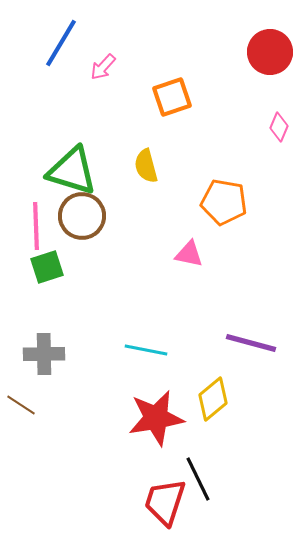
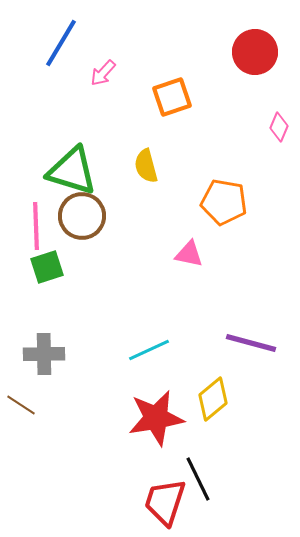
red circle: moved 15 px left
pink arrow: moved 6 px down
cyan line: moved 3 px right; rotated 36 degrees counterclockwise
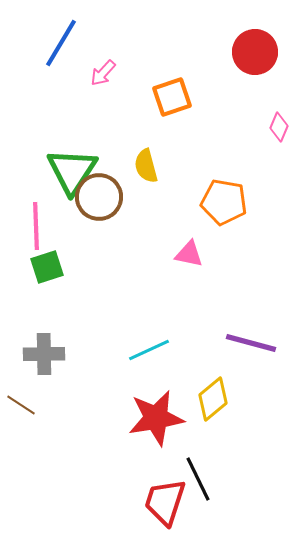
green triangle: rotated 46 degrees clockwise
brown circle: moved 17 px right, 19 px up
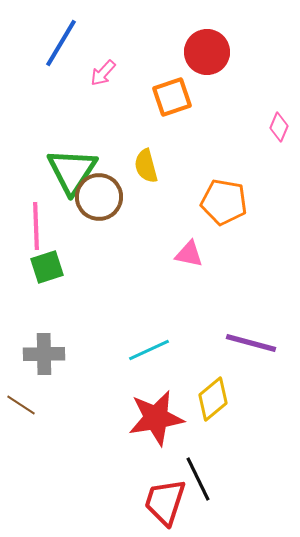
red circle: moved 48 px left
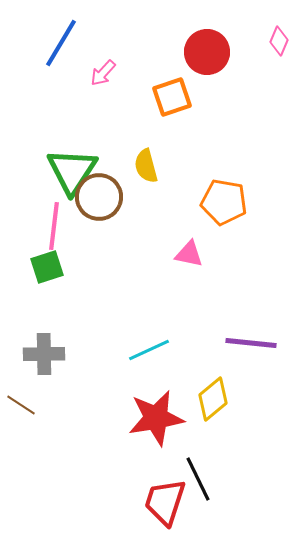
pink diamond: moved 86 px up
pink line: moved 18 px right; rotated 9 degrees clockwise
purple line: rotated 9 degrees counterclockwise
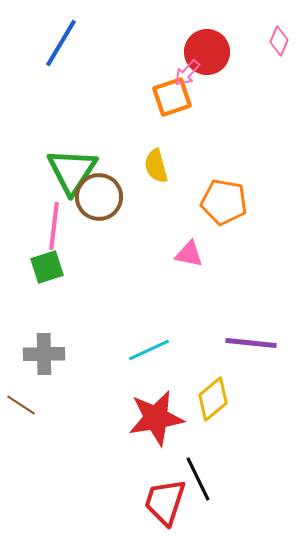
pink arrow: moved 84 px right
yellow semicircle: moved 10 px right
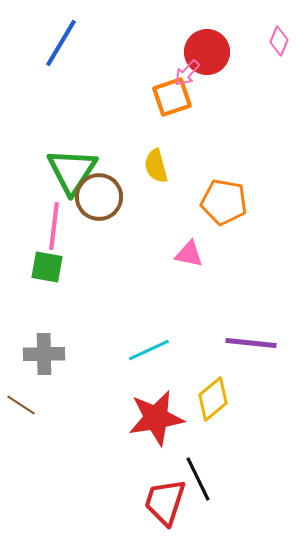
green square: rotated 28 degrees clockwise
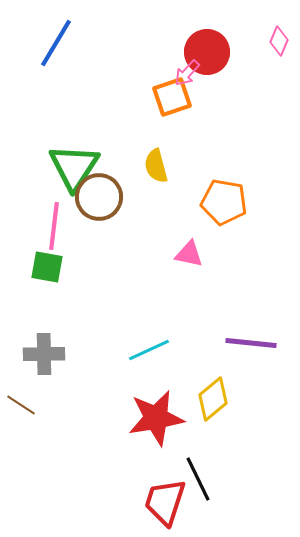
blue line: moved 5 px left
green triangle: moved 2 px right, 4 px up
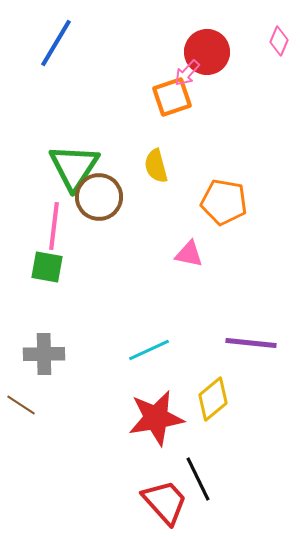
red trapezoid: rotated 120 degrees clockwise
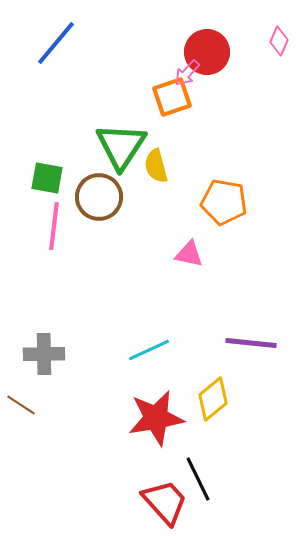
blue line: rotated 9 degrees clockwise
green triangle: moved 47 px right, 21 px up
green square: moved 89 px up
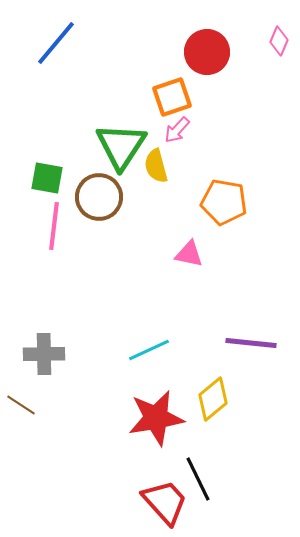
pink arrow: moved 10 px left, 57 px down
